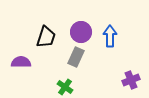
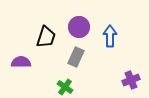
purple circle: moved 2 px left, 5 px up
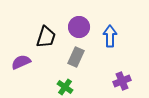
purple semicircle: rotated 24 degrees counterclockwise
purple cross: moved 9 px left, 1 px down
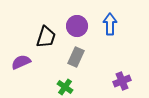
purple circle: moved 2 px left, 1 px up
blue arrow: moved 12 px up
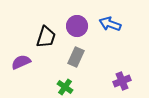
blue arrow: rotated 70 degrees counterclockwise
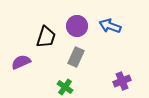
blue arrow: moved 2 px down
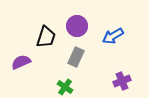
blue arrow: moved 3 px right, 10 px down; rotated 50 degrees counterclockwise
